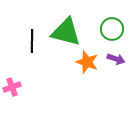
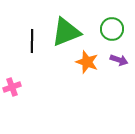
green triangle: rotated 36 degrees counterclockwise
purple arrow: moved 3 px right, 1 px down
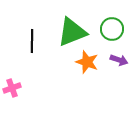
green triangle: moved 6 px right
pink cross: moved 1 px down
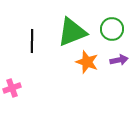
purple arrow: rotated 30 degrees counterclockwise
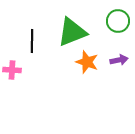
green circle: moved 6 px right, 8 px up
pink cross: moved 18 px up; rotated 24 degrees clockwise
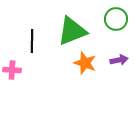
green circle: moved 2 px left, 2 px up
green triangle: moved 1 px up
orange star: moved 2 px left, 1 px down
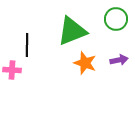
black line: moved 5 px left, 4 px down
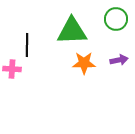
green triangle: rotated 20 degrees clockwise
orange star: moved 1 px left; rotated 20 degrees counterclockwise
pink cross: moved 1 px up
